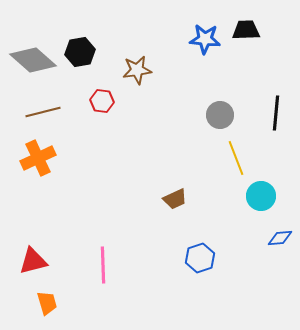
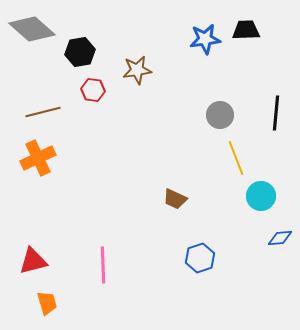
blue star: rotated 12 degrees counterclockwise
gray diamond: moved 1 px left, 31 px up
red hexagon: moved 9 px left, 11 px up
brown trapezoid: rotated 50 degrees clockwise
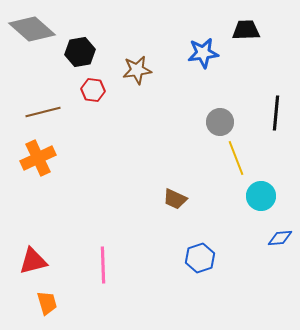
blue star: moved 2 px left, 14 px down
gray circle: moved 7 px down
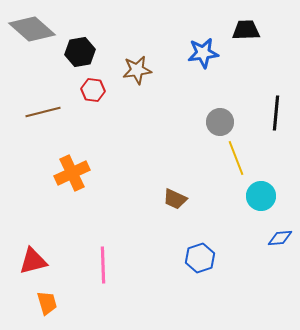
orange cross: moved 34 px right, 15 px down
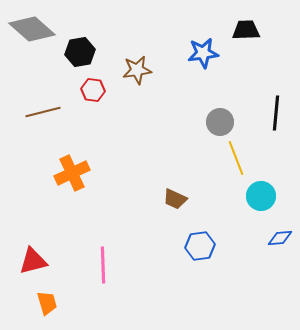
blue hexagon: moved 12 px up; rotated 12 degrees clockwise
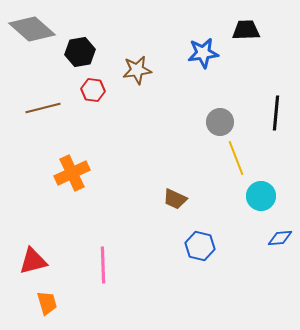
brown line: moved 4 px up
blue hexagon: rotated 20 degrees clockwise
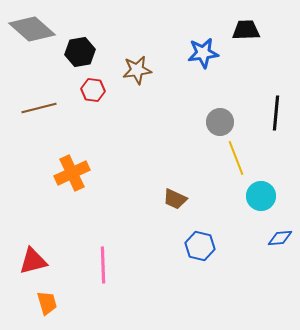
brown line: moved 4 px left
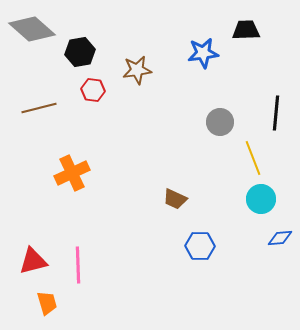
yellow line: moved 17 px right
cyan circle: moved 3 px down
blue hexagon: rotated 12 degrees counterclockwise
pink line: moved 25 px left
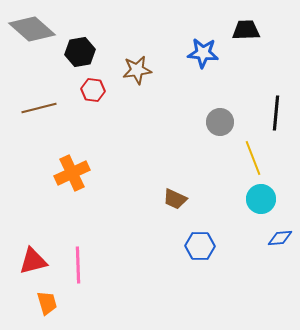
blue star: rotated 12 degrees clockwise
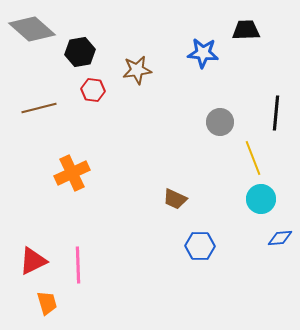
red triangle: rotated 12 degrees counterclockwise
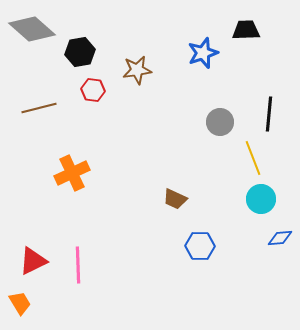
blue star: rotated 24 degrees counterclockwise
black line: moved 7 px left, 1 px down
orange trapezoid: moved 27 px left; rotated 15 degrees counterclockwise
